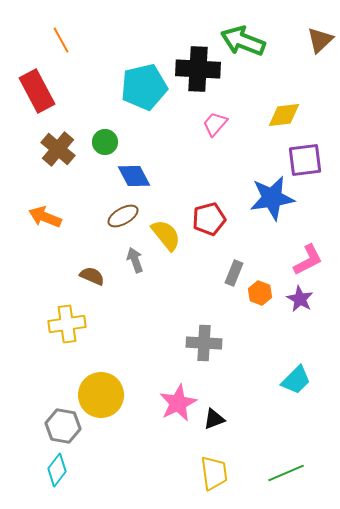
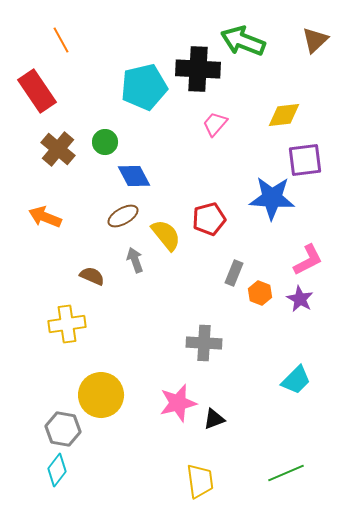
brown triangle: moved 5 px left
red rectangle: rotated 6 degrees counterclockwise
blue star: rotated 12 degrees clockwise
pink star: rotated 12 degrees clockwise
gray hexagon: moved 3 px down
yellow trapezoid: moved 14 px left, 8 px down
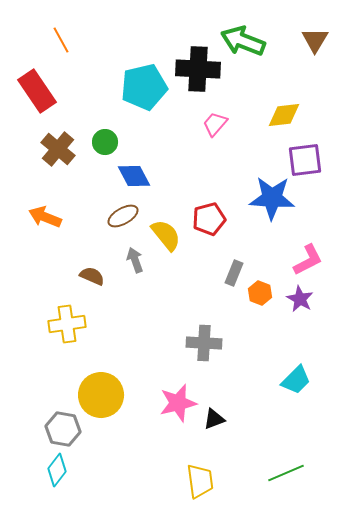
brown triangle: rotated 16 degrees counterclockwise
